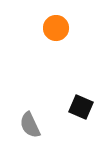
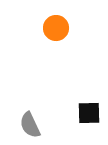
black square: moved 8 px right, 6 px down; rotated 25 degrees counterclockwise
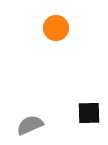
gray semicircle: rotated 92 degrees clockwise
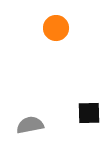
gray semicircle: rotated 12 degrees clockwise
